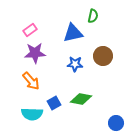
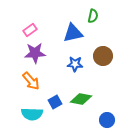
blue square: moved 1 px right, 1 px up
blue circle: moved 9 px left, 3 px up
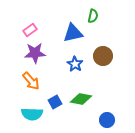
blue star: rotated 28 degrees clockwise
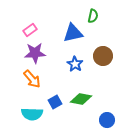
orange arrow: moved 1 px right, 2 px up
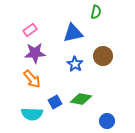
green semicircle: moved 3 px right, 4 px up
blue circle: moved 1 px down
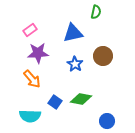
purple star: moved 3 px right
blue square: rotated 24 degrees counterclockwise
cyan semicircle: moved 2 px left, 2 px down
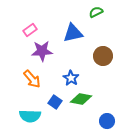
green semicircle: rotated 128 degrees counterclockwise
purple star: moved 4 px right, 2 px up
blue star: moved 4 px left, 14 px down
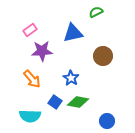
green diamond: moved 3 px left, 3 px down
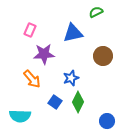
pink rectangle: rotated 32 degrees counterclockwise
purple star: moved 2 px right, 3 px down
blue star: rotated 21 degrees clockwise
green diamond: rotated 75 degrees counterclockwise
cyan semicircle: moved 10 px left
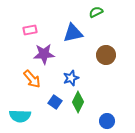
pink rectangle: rotated 56 degrees clockwise
brown circle: moved 3 px right, 1 px up
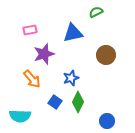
purple star: rotated 15 degrees counterclockwise
